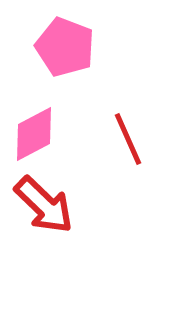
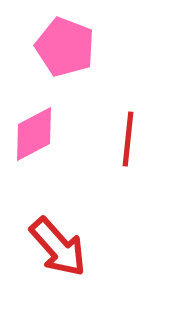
red line: rotated 30 degrees clockwise
red arrow: moved 14 px right, 42 px down; rotated 4 degrees clockwise
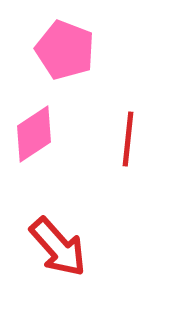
pink pentagon: moved 3 px down
pink diamond: rotated 6 degrees counterclockwise
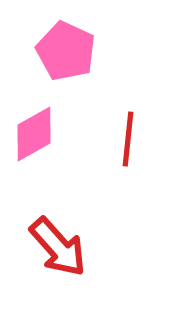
pink pentagon: moved 1 px right, 1 px down; rotated 4 degrees clockwise
pink diamond: rotated 4 degrees clockwise
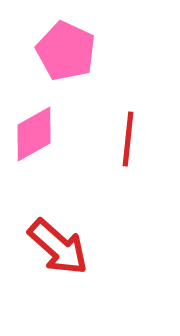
red arrow: rotated 6 degrees counterclockwise
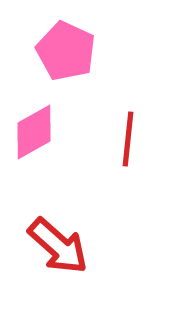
pink diamond: moved 2 px up
red arrow: moved 1 px up
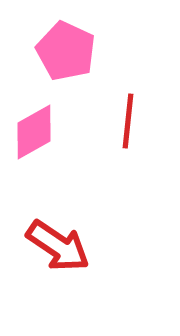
red line: moved 18 px up
red arrow: rotated 8 degrees counterclockwise
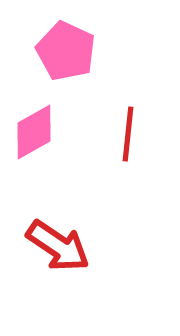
red line: moved 13 px down
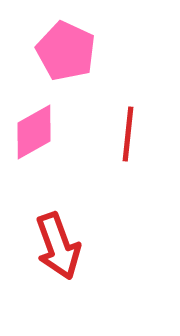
red arrow: rotated 36 degrees clockwise
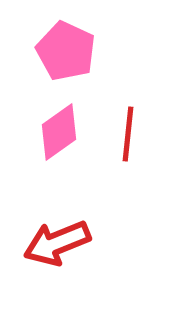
pink diamond: moved 25 px right; rotated 6 degrees counterclockwise
red arrow: moved 1 px left, 3 px up; rotated 88 degrees clockwise
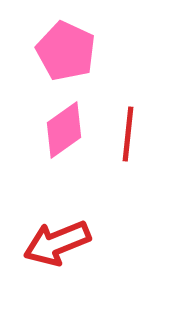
pink diamond: moved 5 px right, 2 px up
